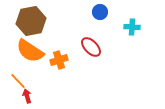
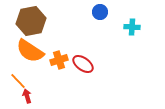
red ellipse: moved 8 px left, 17 px down; rotated 10 degrees counterclockwise
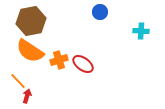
cyan cross: moved 9 px right, 4 px down
red arrow: rotated 32 degrees clockwise
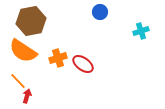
cyan cross: rotated 21 degrees counterclockwise
orange semicircle: moved 7 px left
orange cross: moved 1 px left, 2 px up
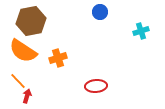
red ellipse: moved 13 px right, 22 px down; rotated 40 degrees counterclockwise
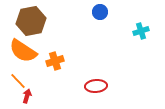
orange cross: moved 3 px left, 3 px down
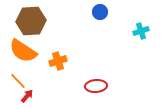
brown hexagon: rotated 8 degrees clockwise
orange cross: moved 3 px right
red arrow: rotated 24 degrees clockwise
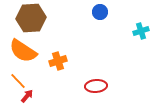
brown hexagon: moved 3 px up
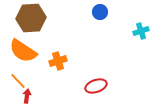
red ellipse: rotated 15 degrees counterclockwise
red arrow: rotated 32 degrees counterclockwise
